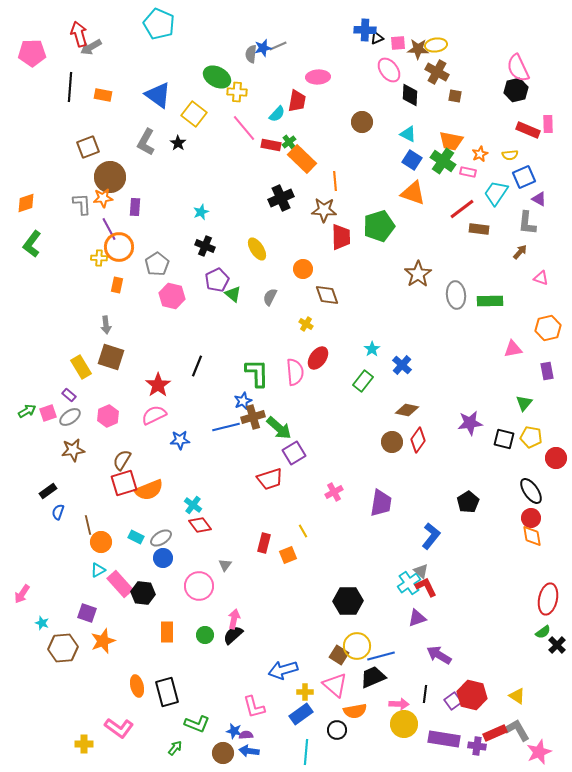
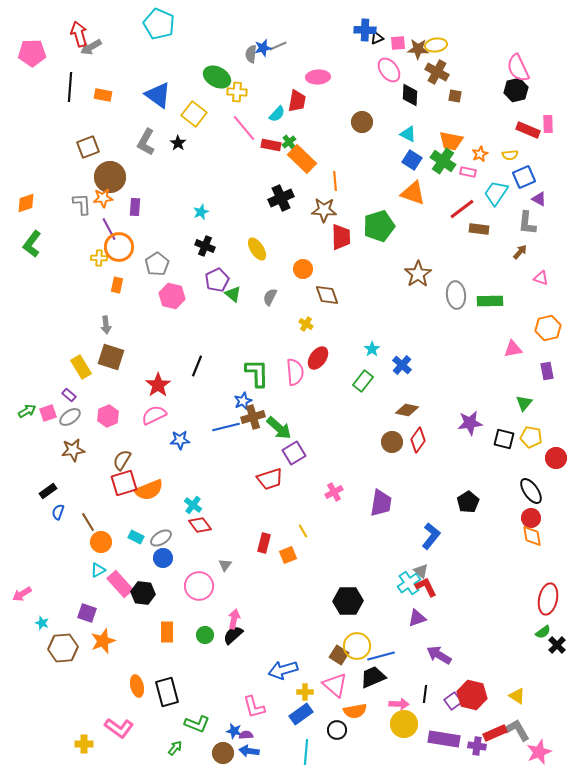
brown line at (88, 525): moved 3 px up; rotated 18 degrees counterclockwise
pink arrow at (22, 594): rotated 24 degrees clockwise
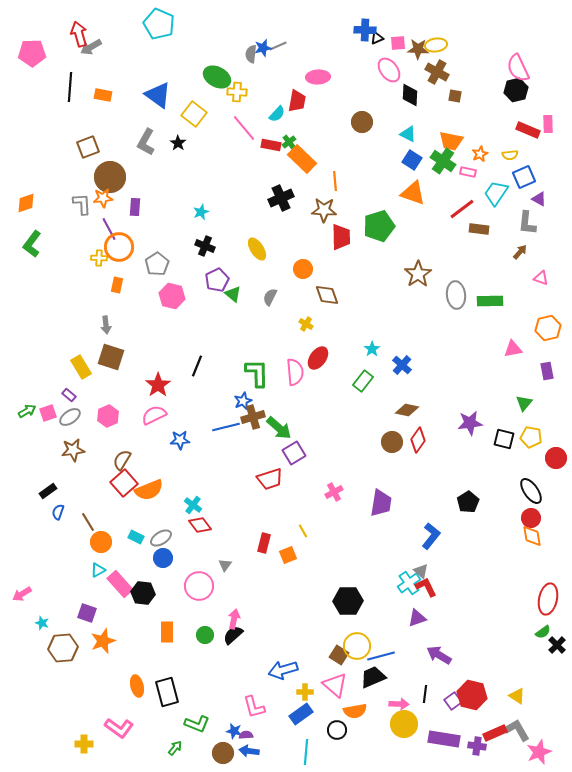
red square at (124, 483): rotated 24 degrees counterclockwise
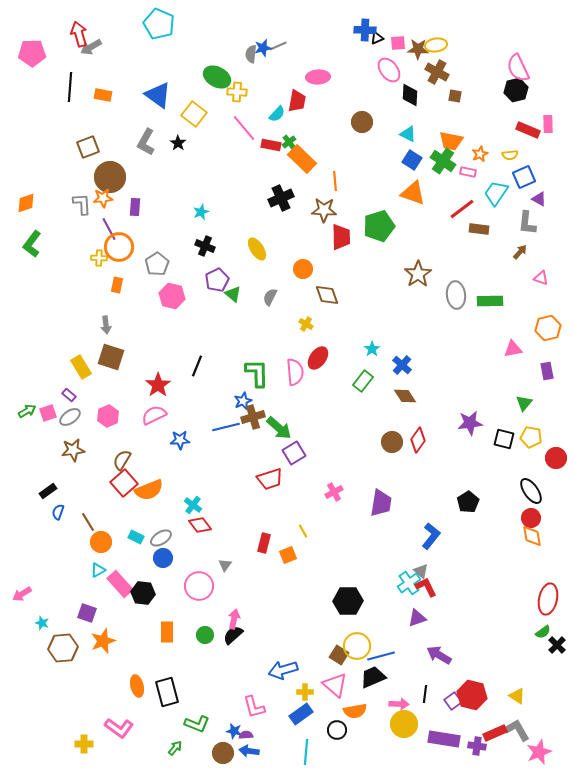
brown diamond at (407, 410): moved 2 px left, 14 px up; rotated 45 degrees clockwise
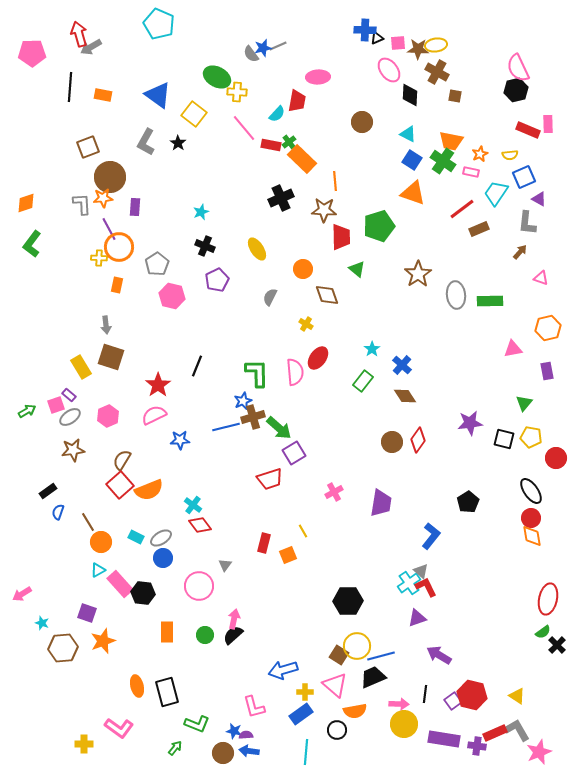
gray semicircle at (251, 54): rotated 42 degrees counterclockwise
pink rectangle at (468, 172): moved 3 px right
brown rectangle at (479, 229): rotated 30 degrees counterclockwise
green triangle at (233, 294): moved 124 px right, 25 px up
pink square at (48, 413): moved 8 px right, 8 px up
red square at (124, 483): moved 4 px left, 2 px down
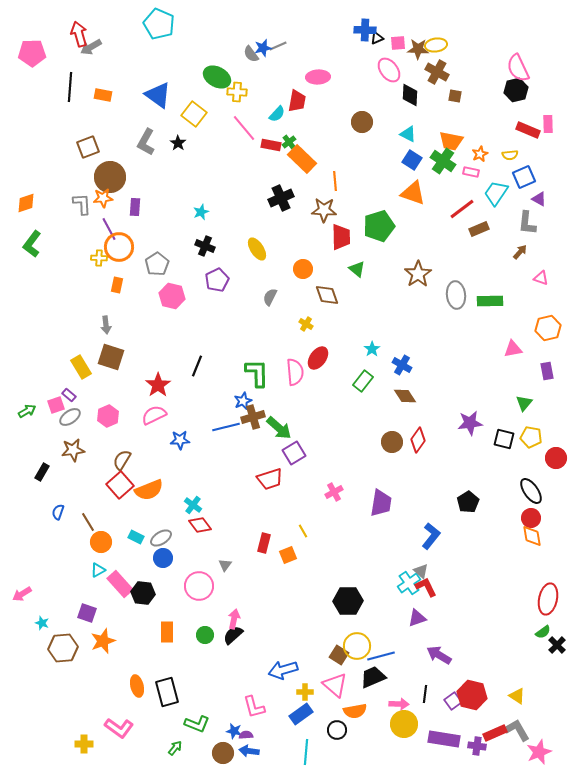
blue cross at (402, 365): rotated 12 degrees counterclockwise
black rectangle at (48, 491): moved 6 px left, 19 px up; rotated 24 degrees counterclockwise
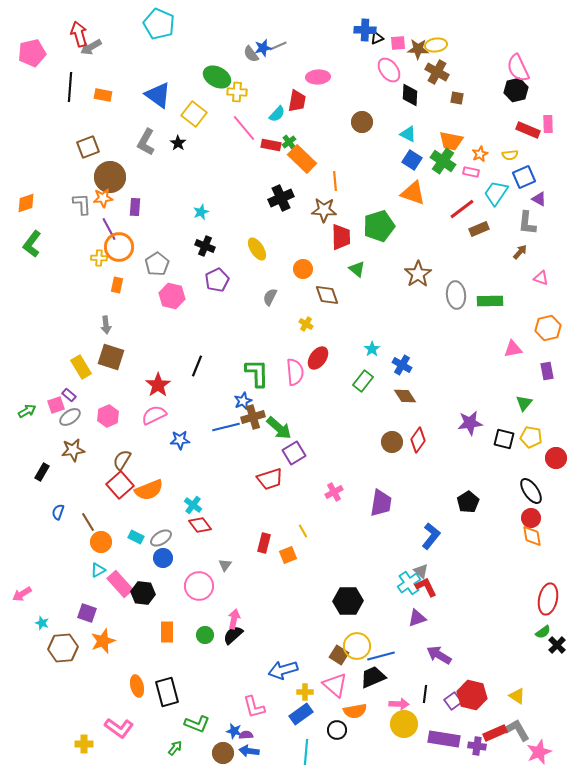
pink pentagon at (32, 53): rotated 12 degrees counterclockwise
brown square at (455, 96): moved 2 px right, 2 px down
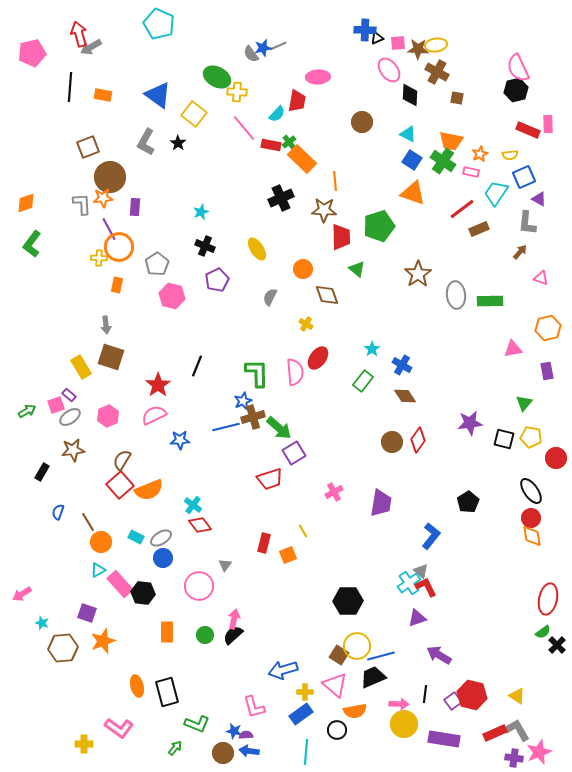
purple cross at (477, 746): moved 37 px right, 12 px down
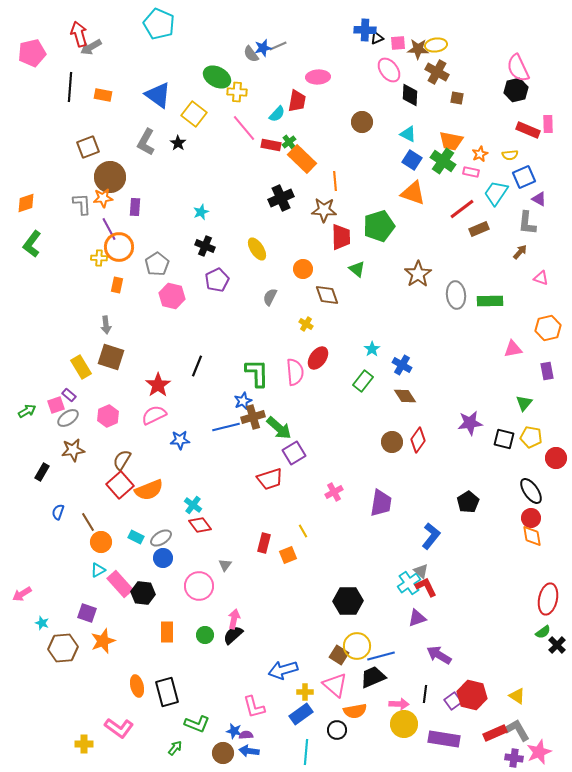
gray ellipse at (70, 417): moved 2 px left, 1 px down
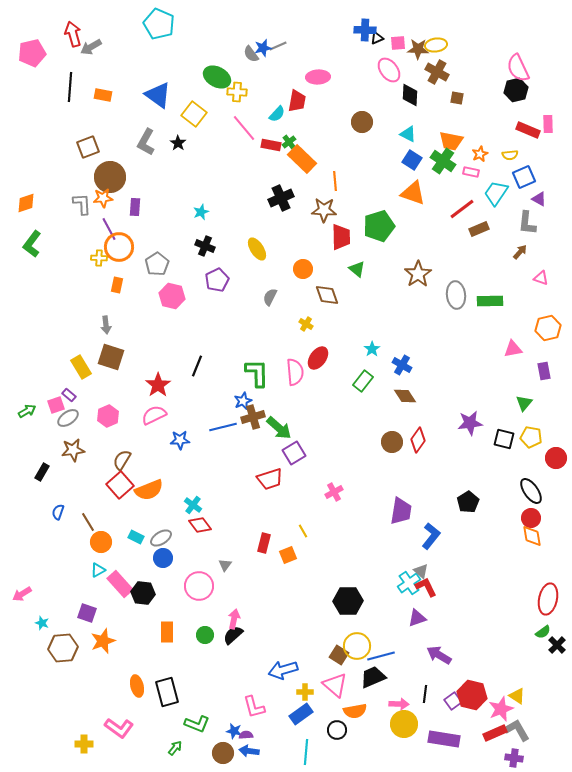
red arrow at (79, 34): moved 6 px left
purple rectangle at (547, 371): moved 3 px left
blue line at (226, 427): moved 3 px left
purple trapezoid at (381, 503): moved 20 px right, 8 px down
pink star at (539, 752): moved 38 px left, 43 px up
